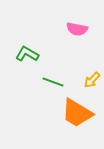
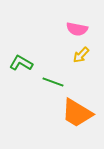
green L-shape: moved 6 px left, 9 px down
yellow arrow: moved 11 px left, 25 px up
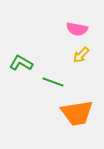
orange trapezoid: rotated 40 degrees counterclockwise
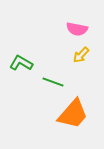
orange trapezoid: moved 4 px left, 1 px down; rotated 40 degrees counterclockwise
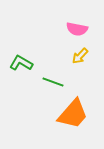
yellow arrow: moved 1 px left, 1 px down
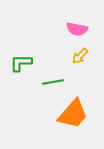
green L-shape: rotated 30 degrees counterclockwise
green line: rotated 30 degrees counterclockwise
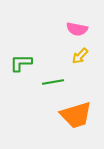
orange trapezoid: moved 3 px right, 1 px down; rotated 32 degrees clockwise
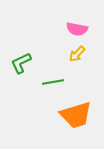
yellow arrow: moved 3 px left, 2 px up
green L-shape: rotated 25 degrees counterclockwise
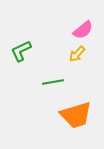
pink semicircle: moved 6 px right, 1 px down; rotated 50 degrees counterclockwise
green L-shape: moved 12 px up
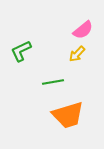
orange trapezoid: moved 8 px left
